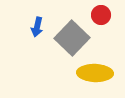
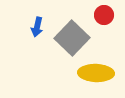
red circle: moved 3 px right
yellow ellipse: moved 1 px right
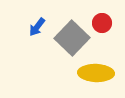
red circle: moved 2 px left, 8 px down
blue arrow: rotated 24 degrees clockwise
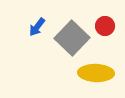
red circle: moved 3 px right, 3 px down
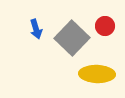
blue arrow: moved 1 px left, 2 px down; rotated 54 degrees counterclockwise
yellow ellipse: moved 1 px right, 1 px down
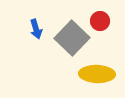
red circle: moved 5 px left, 5 px up
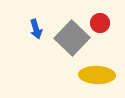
red circle: moved 2 px down
yellow ellipse: moved 1 px down
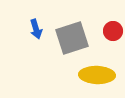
red circle: moved 13 px right, 8 px down
gray square: rotated 28 degrees clockwise
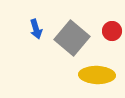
red circle: moved 1 px left
gray square: rotated 32 degrees counterclockwise
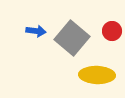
blue arrow: moved 2 px down; rotated 66 degrees counterclockwise
